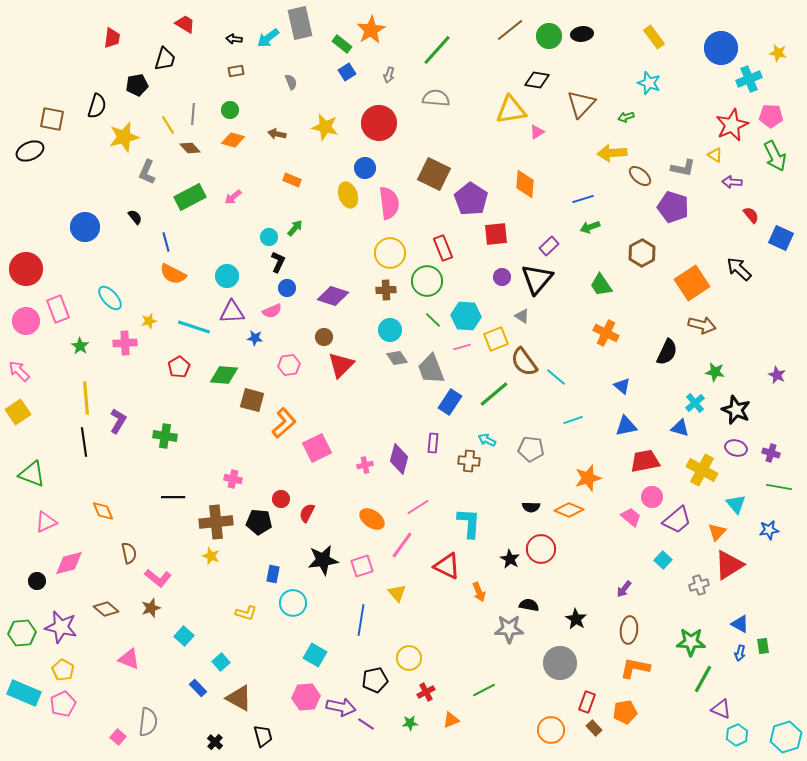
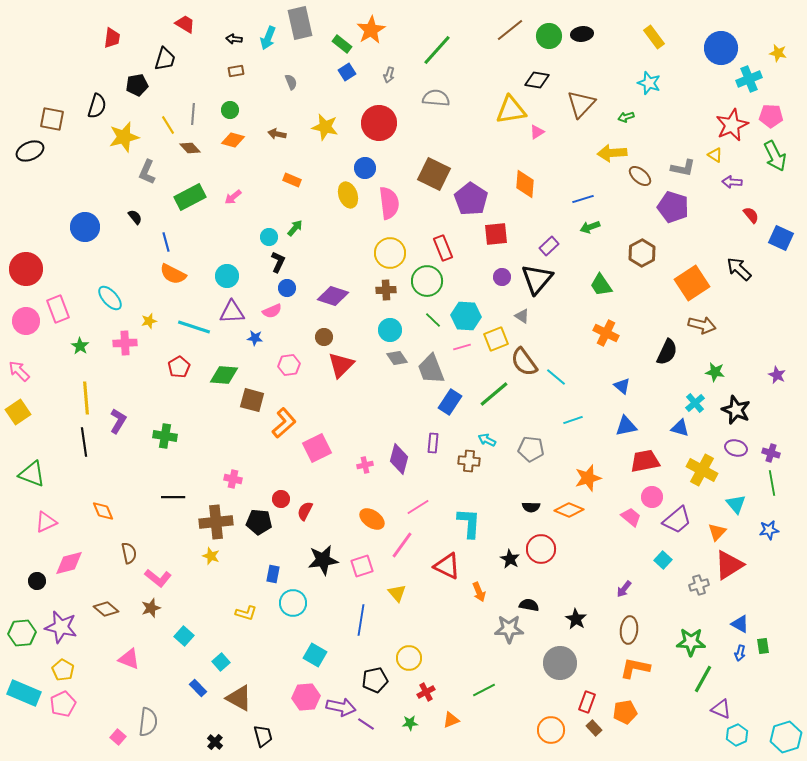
cyan arrow at (268, 38): rotated 30 degrees counterclockwise
green line at (779, 487): moved 7 px left, 4 px up; rotated 70 degrees clockwise
red semicircle at (307, 513): moved 2 px left, 2 px up
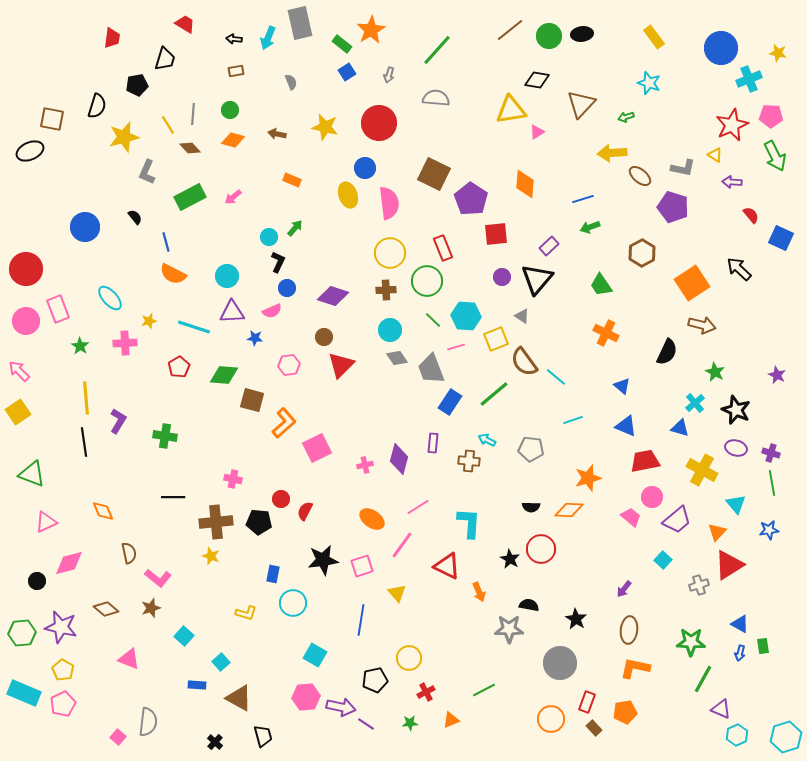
pink line at (462, 347): moved 6 px left
green star at (715, 372): rotated 18 degrees clockwise
blue triangle at (626, 426): rotated 35 degrees clockwise
orange diamond at (569, 510): rotated 20 degrees counterclockwise
blue rectangle at (198, 688): moved 1 px left, 3 px up; rotated 42 degrees counterclockwise
orange circle at (551, 730): moved 11 px up
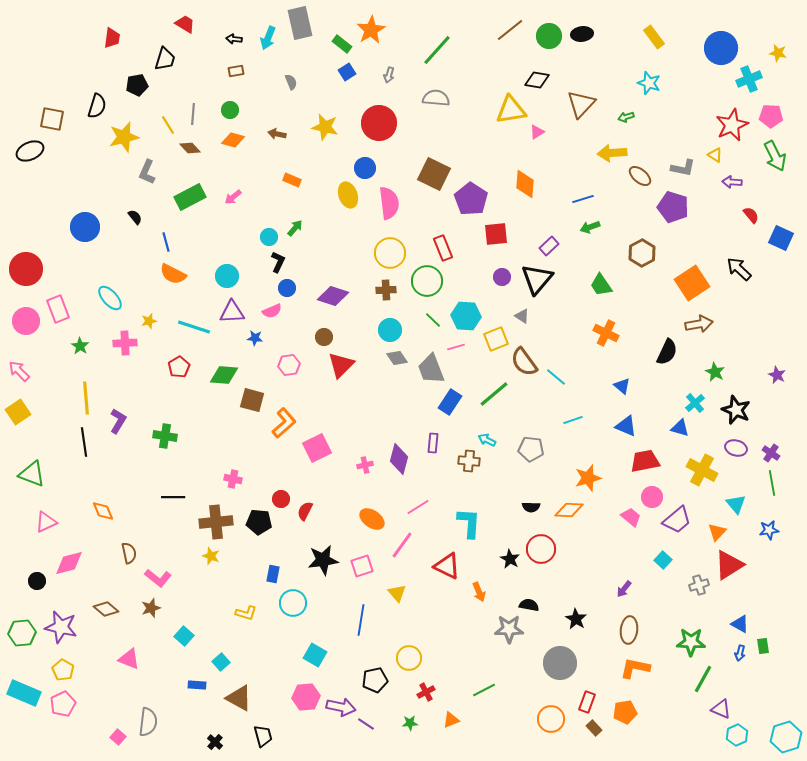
brown arrow at (702, 325): moved 3 px left, 1 px up; rotated 24 degrees counterclockwise
purple cross at (771, 453): rotated 18 degrees clockwise
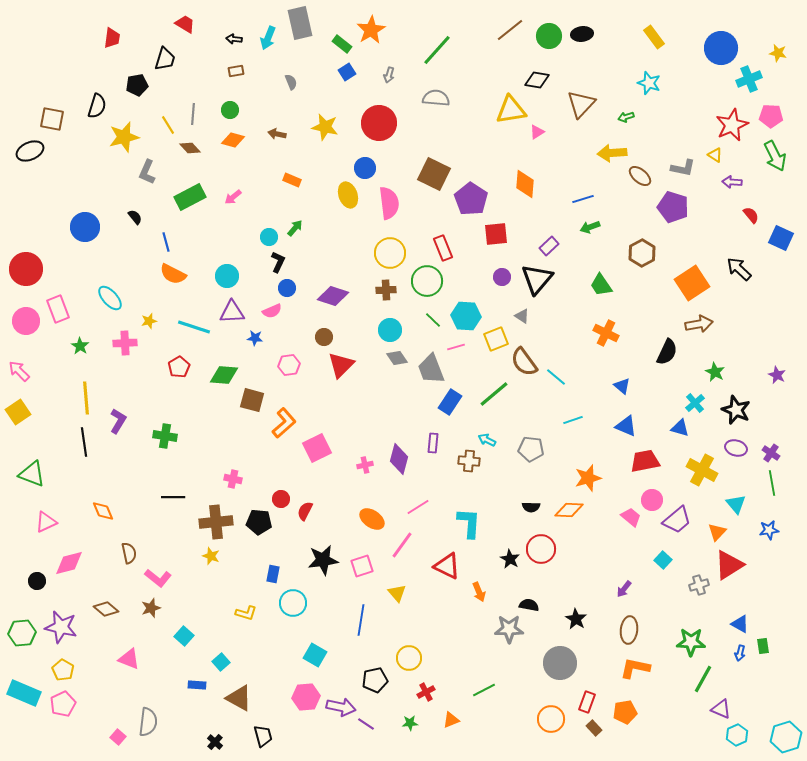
pink circle at (652, 497): moved 3 px down
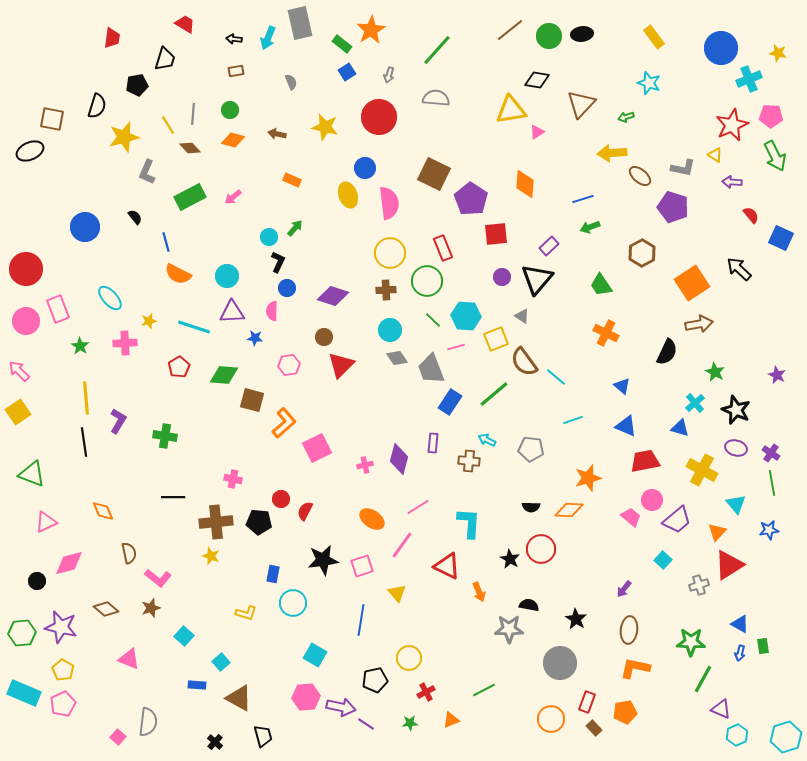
red circle at (379, 123): moved 6 px up
orange semicircle at (173, 274): moved 5 px right
pink semicircle at (272, 311): rotated 114 degrees clockwise
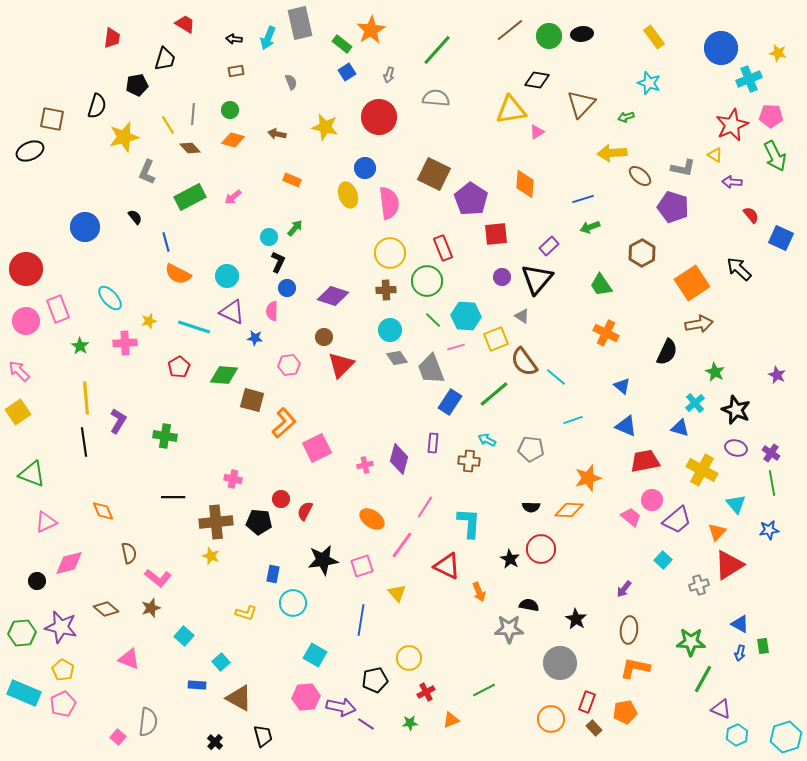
purple triangle at (232, 312): rotated 28 degrees clockwise
pink line at (418, 507): moved 7 px right; rotated 25 degrees counterclockwise
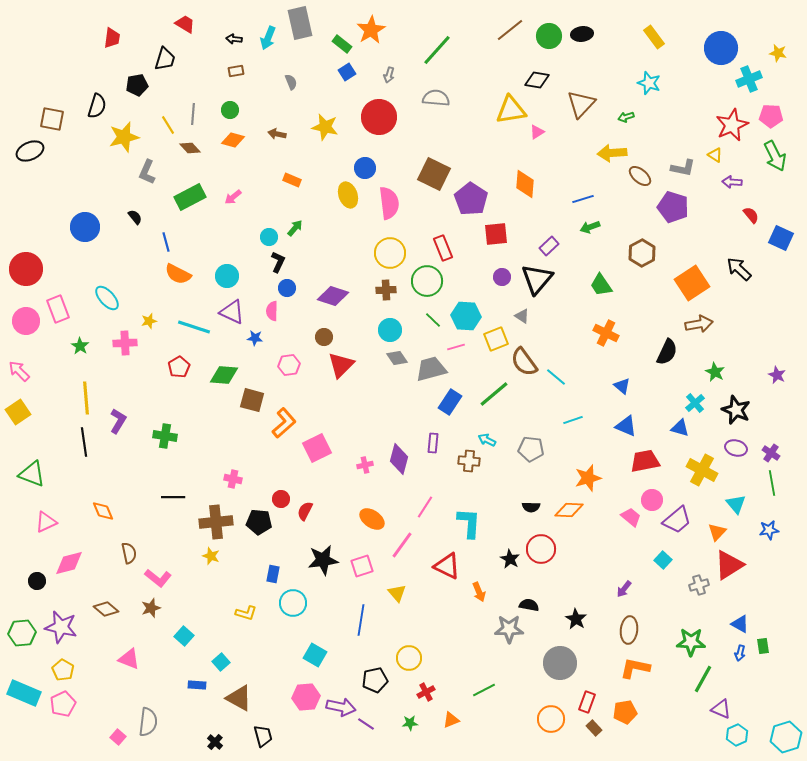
cyan ellipse at (110, 298): moved 3 px left
gray trapezoid at (431, 369): rotated 96 degrees clockwise
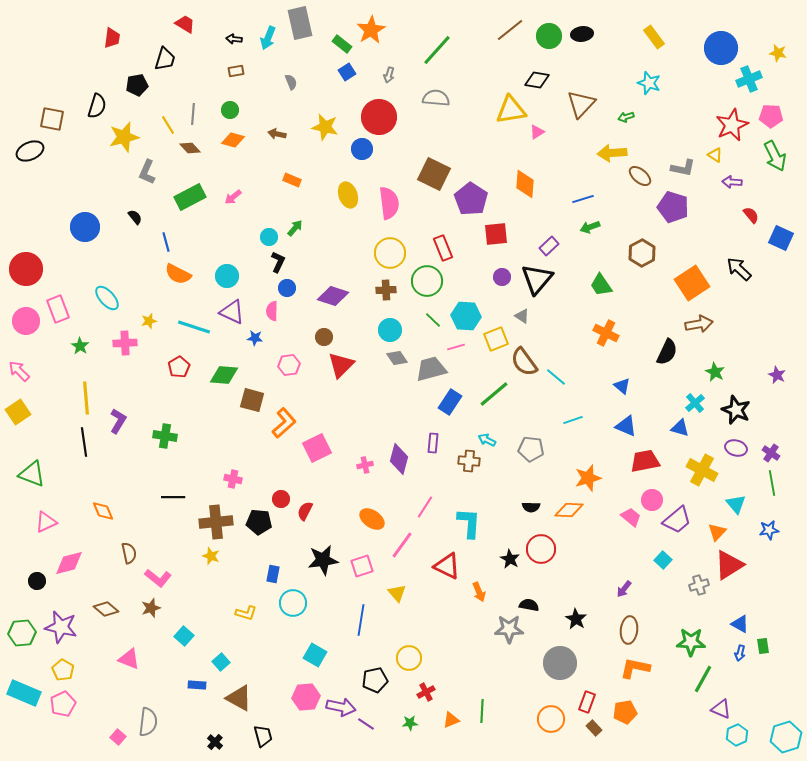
blue circle at (365, 168): moved 3 px left, 19 px up
green line at (484, 690): moved 2 px left, 21 px down; rotated 60 degrees counterclockwise
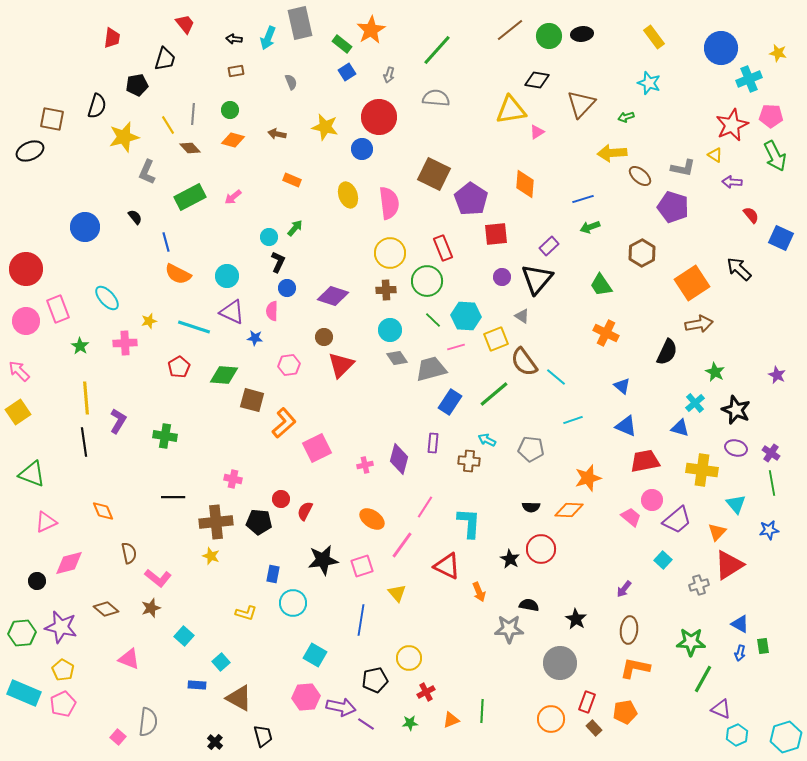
red trapezoid at (185, 24): rotated 20 degrees clockwise
yellow cross at (702, 470): rotated 20 degrees counterclockwise
